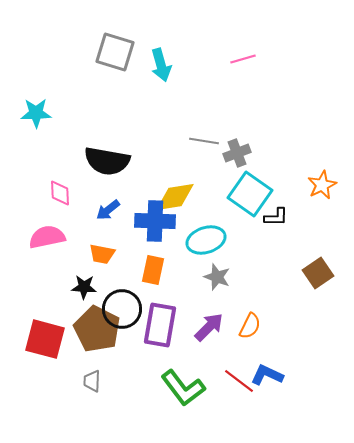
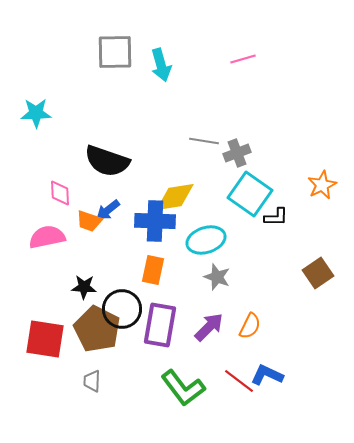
gray square: rotated 18 degrees counterclockwise
black semicircle: rotated 9 degrees clockwise
orange trapezoid: moved 13 px left, 33 px up; rotated 8 degrees clockwise
red square: rotated 6 degrees counterclockwise
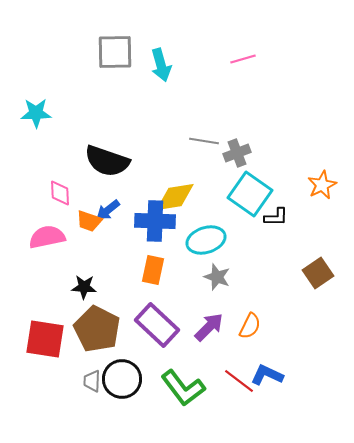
black circle: moved 70 px down
purple rectangle: moved 3 px left; rotated 57 degrees counterclockwise
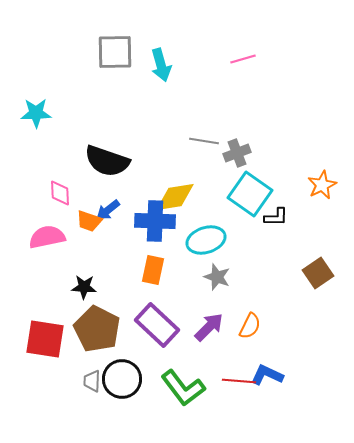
red line: rotated 32 degrees counterclockwise
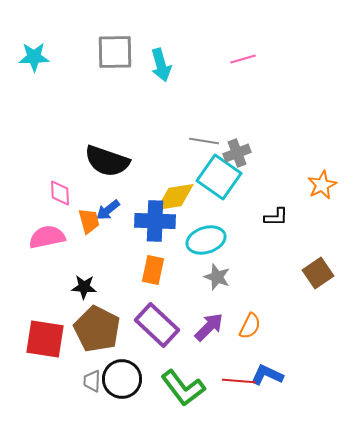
cyan star: moved 2 px left, 56 px up
cyan square: moved 31 px left, 17 px up
orange trapezoid: rotated 124 degrees counterclockwise
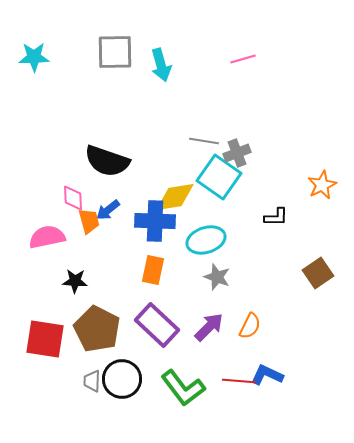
pink diamond: moved 13 px right, 5 px down
black star: moved 9 px left, 6 px up
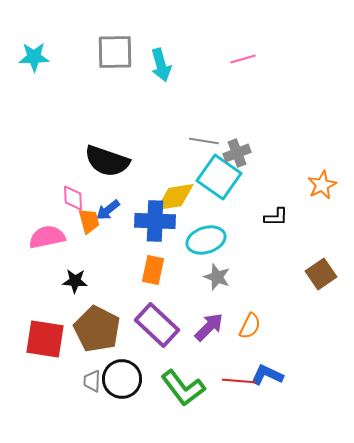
brown square: moved 3 px right, 1 px down
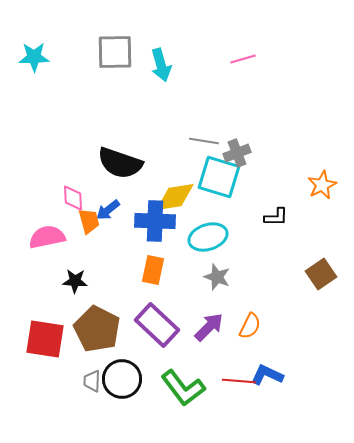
black semicircle: moved 13 px right, 2 px down
cyan square: rotated 18 degrees counterclockwise
cyan ellipse: moved 2 px right, 3 px up
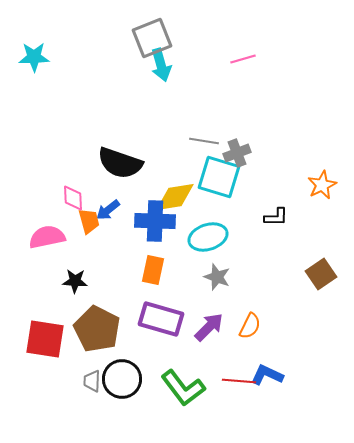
gray square: moved 37 px right, 14 px up; rotated 21 degrees counterclockwise
purple rectangle: moved 4 px right, 6 px up; rotated 27 degrees counterclockwise
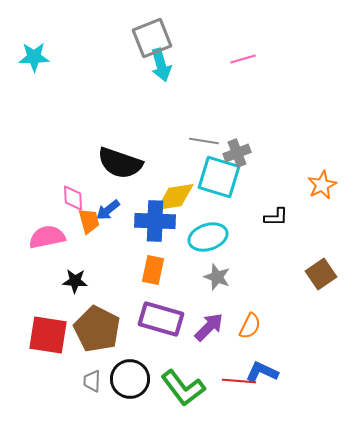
red square: moved 3 px right, 4 px up
blue L-shape: moved 5 px left, 3 px up
black circle: moved 8 px right
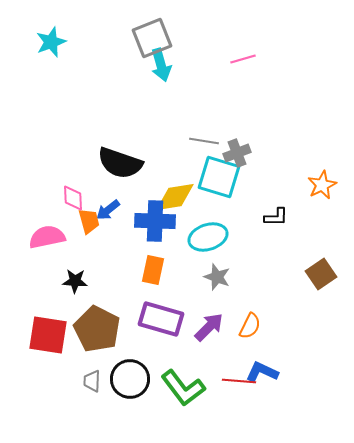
cyan star: moved 17 px right, 15 px up; rotated 20 degrees counterclockwise
